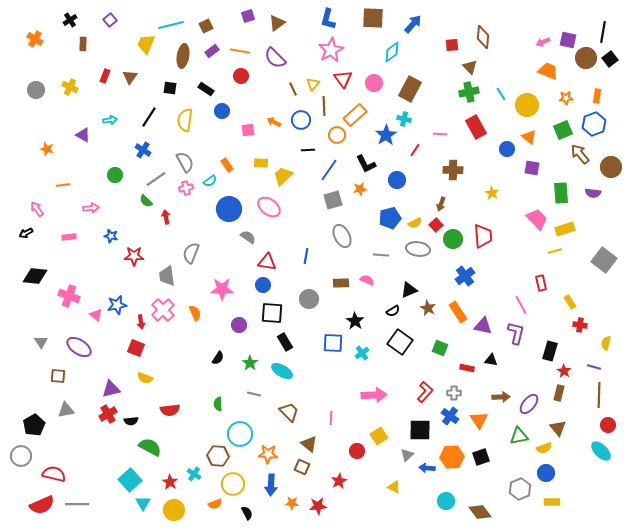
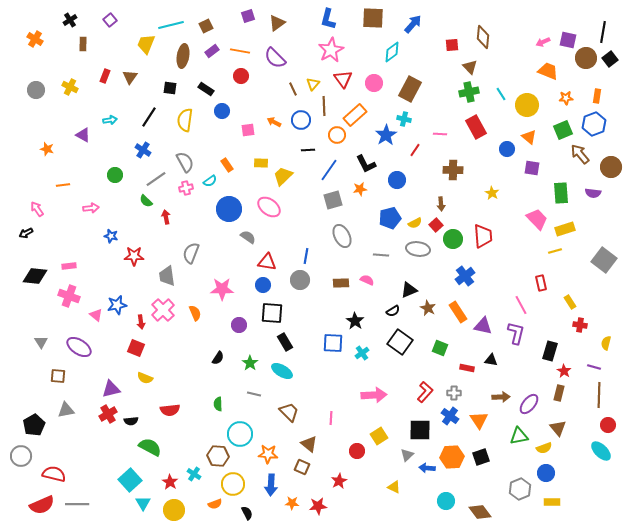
brown arrow at (441, 204): rotated 24 degrees counterclockwise
pink rectangle at (69, 237): moved 29 px down
gray circle at (309, 299): moved 9 px left, 19 px up
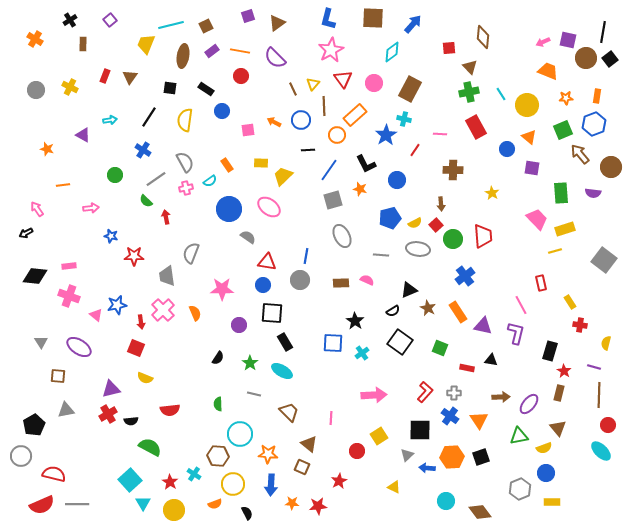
red square at (452, 45): moved 3 px left, 3 px down
orange star at (360, 189): rotated 24 degrees clockwise
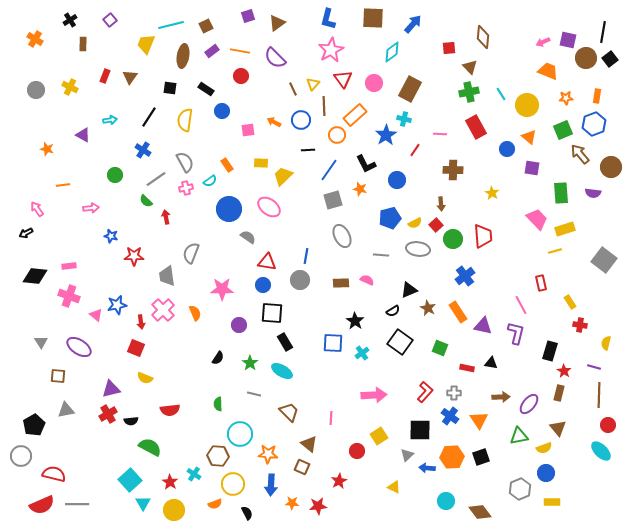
black triangle at (491, 360): moved 3 px down
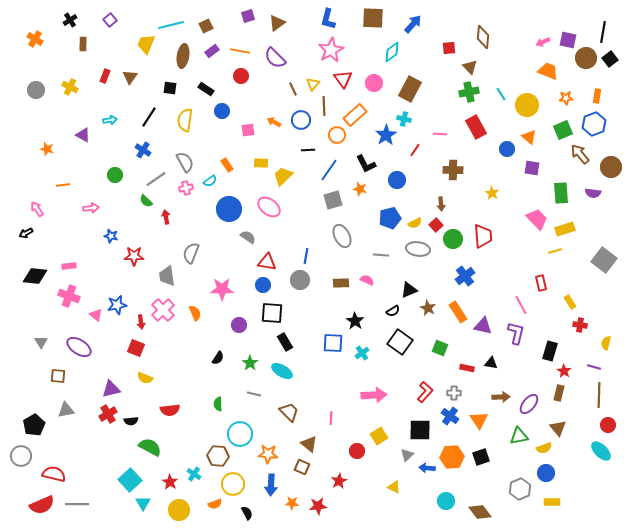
yellow circle at (174, 510): moved 5 px right
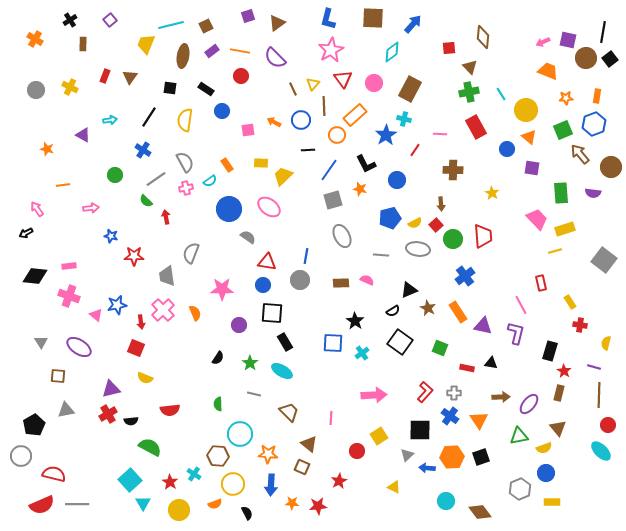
yellow circle at (527, 105): moved 1 px left, 5 px down
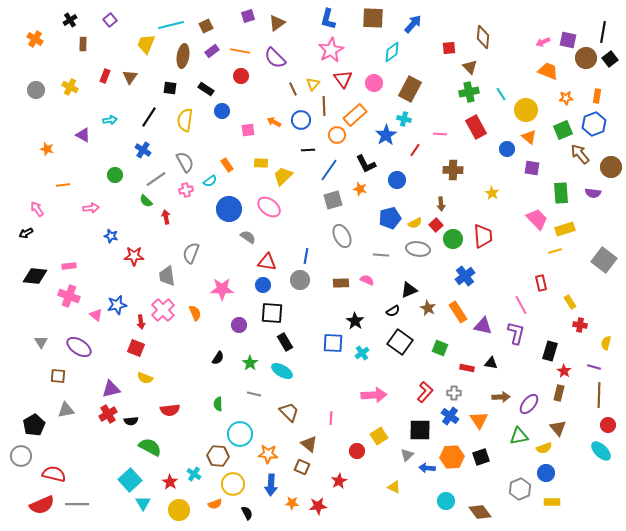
pink cross at (186, 188): moved 2 px down
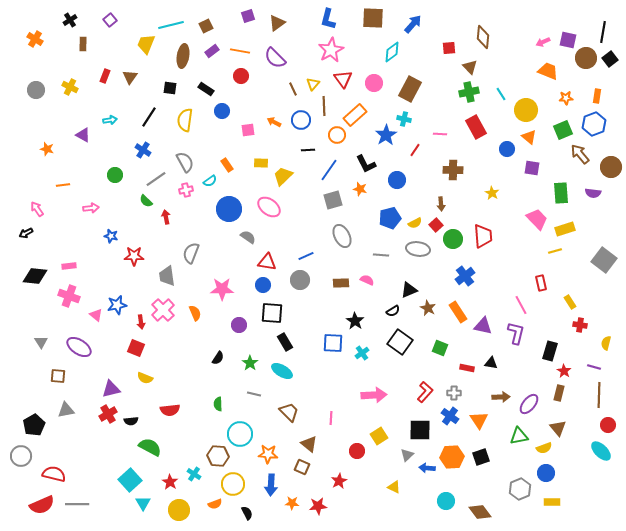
blue line at (306, 256): rotated 56 degrees clockwise
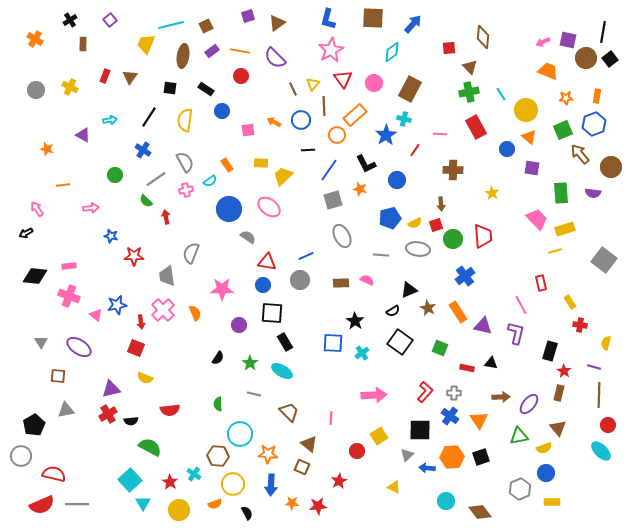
red square at (436, 225): rotated 24 degrees clockwise
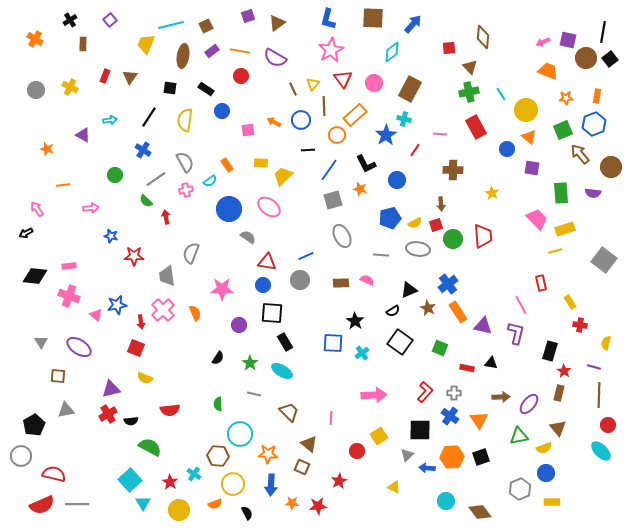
purple semicircle at (275, 58): rotated 15 degrees counterclockwise
blue cross at (465, 276): moved 17 px left, 8 px down
